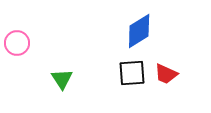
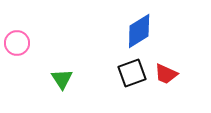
black square: rotated 16 degrees counterclockwise
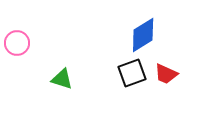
blue diamond: moved 4 px right, 4 px down
green triangle: rotated 40 degrees counterclockwise
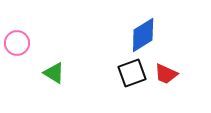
green triangle: moved 8 px left, 6 px up; rotated 15 degrees clockwise
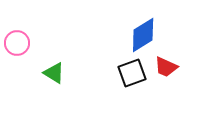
red trapezoid: moved 7 px up
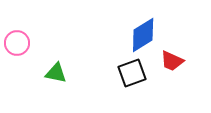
red trapezoid: moved 6 px right, 6 px up
green triangle: moved 2 px right; rotated 20 degrees counterclockwise
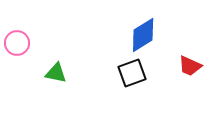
red trapezoid: moved 18 px right, 5 px down
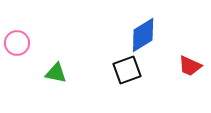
black square: moved 5 px left, 3 px up
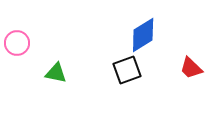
red trapezoid: moved 1 px right, 2 px down; rotated 20 degrees clockwise
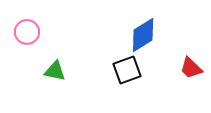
pink circle: moved 10 px right, 11 px up
green triangle: moved 1 px left, 2 px up
